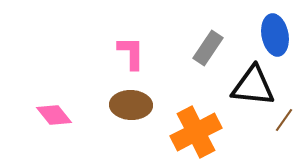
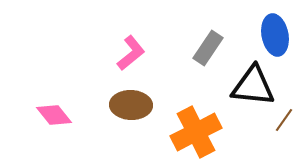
pink L-shape: rotated 51 degrees clockwise
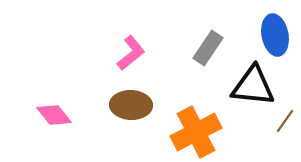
brown line: moved 1 px right, 1 px down
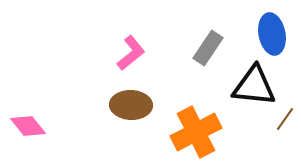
blue ellipse: moved 3 px left, 1 px up
black triangle: moved 1 px right
pink diamond: moved 26 px left, 11 px down
brown line: moved 2 px up
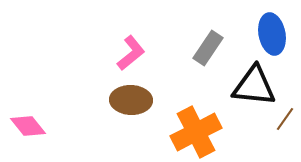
brown ellipse: moved 5 px up
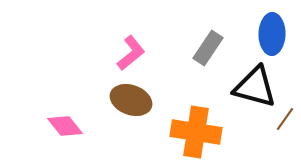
blue ellipse: rotated 12 degrees clockwise
black triangle: moved 1 px right, 1 px down; rotated 9 degrees clockwise
brown ellipse: rotated 18 degrees clockwise
pink diamond: moved 37 px right
orange cross: rotated 36 degrees clockwise
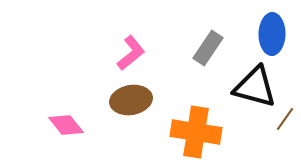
brown ellipse: rotated 30 degrees counterclockwise
pink diamond: moved 1 px right, 1 px up
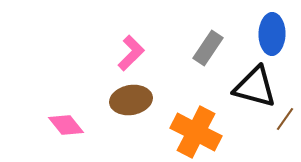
pink L-shape: rotated 6 degrees counterclockwise
orange cross: rotated 18 degrees clockwise
